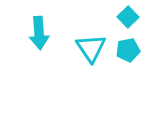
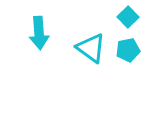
cyan triangle: rotated 20 degrees counterclockwise
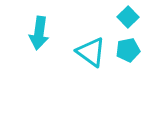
cyan arrow: rotated 12 degrees clockwise
cyan triangle: moved 4 px down
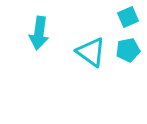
cyan square: rotated 20 degrees clockwise
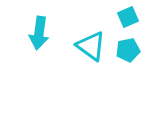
cyan triangle: moved 6 px up
